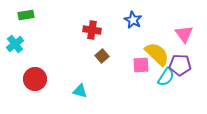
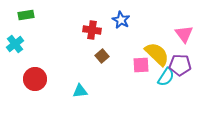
blue star: moved 12 px left
cyan triangle: rotated 21 degrees counterclockwise
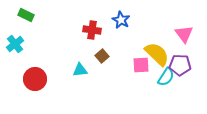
green rectangle: rotated 35 degrees clockwise
cyan triangle: moved 21 px up
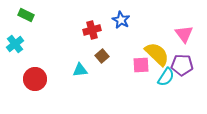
red cross: rotated 24 degrees counterclockwise
purple pentagon: moved 2 px right
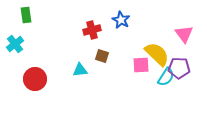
green rectangle: rotated 56 degrees clockwise
brown square: rotated 32 degrees counterclockwise
purple pentagon: moved 3 px left, 3 px down
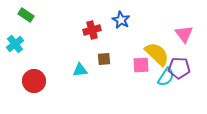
green rectangle: rotated 49 degrees counterclockwise
brown square: moved 2 px right, 3 px down; rotated 24 degrees counterclockwise
red circle: moved 1 px left, 2 px down
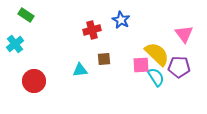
purple pentagon: moved 1 px up
cyan semicircle: moved 10 px left; rotated 66 degrees counterclockwise
